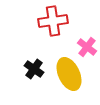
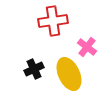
black cross: rotated 30 degrees clockwise
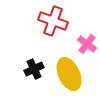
red cross: rotated 28 degrees clockwise
pink cross: moved 3 px up
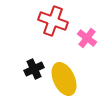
pink cross: moved 6 px up
yellow ellipse: moved 5 px left, 5 px down
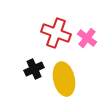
red cross: moved 3 px right, 12 px down
yellow ellipse: rotated 12 degrees clockwise
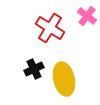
red cross: moved 6 px left, 5 px up; rotated 12 degrees clockwise
pink cross: moved 22 px up
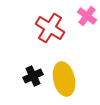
black cross: moved 1 px left, 7 px down
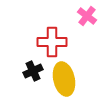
red cross: moved 2 px right, 14 px down; rotated 32 degrees counterclockwise
black cross: moved 5 px up
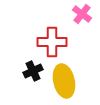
pink cross: moved 5 px left, 2 px up
yellow ellipse: moved 2 px down
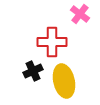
pink cross: moved 2 px left
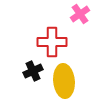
pink cross: rotated 18 degrees clockwise
yellow ellipse: rotated 8 degrees clockwise
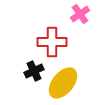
black cross: moved 1 px right
yellow ellipse: moved 1 px left, 2 px down; rotated 44 degrees clockwise
